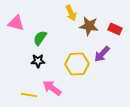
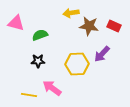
yellow arrow: rotated 105 degrees clockwise
red rectangle: moved 1 px left, 3 px up
green semicircle: moved 3 px up; rotated 35 degrees clockwise
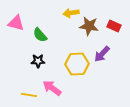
green semicircle: rotated 112 degrees counterclockwise
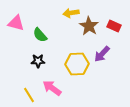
brown star: rotated 24 degrees clockwise
yellow line: rotated 49 degrees clockwise
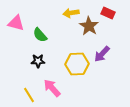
red rectangle: moved 6 px left, 13 px up
pink arrow: rotated 12 degrees clockwise
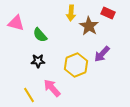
yellow arrow: rotated 77 degrees counterclockwise
yellow hexagon: moved 1 px left, 1 px down; rotated 20 degrees counterclockwise
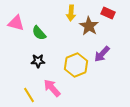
green semicircle: moved 1 px left, 2 px up
